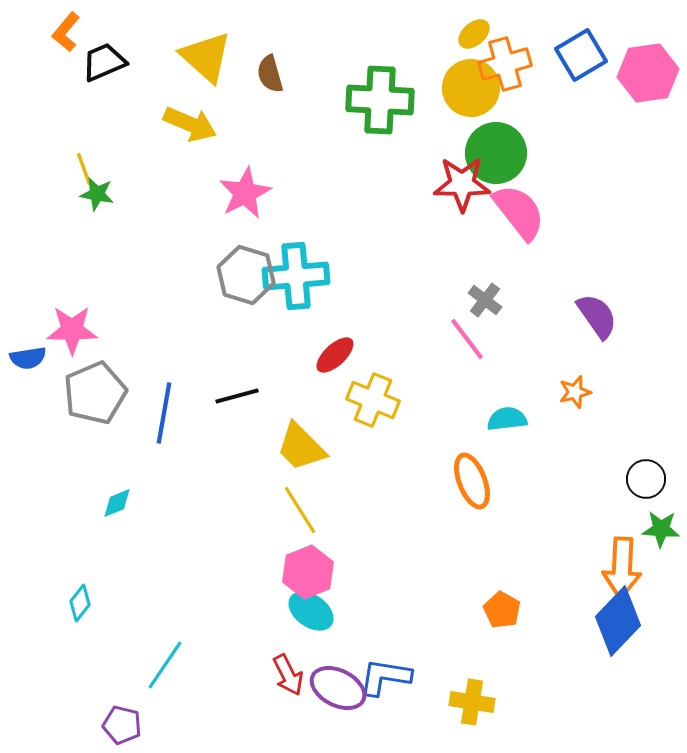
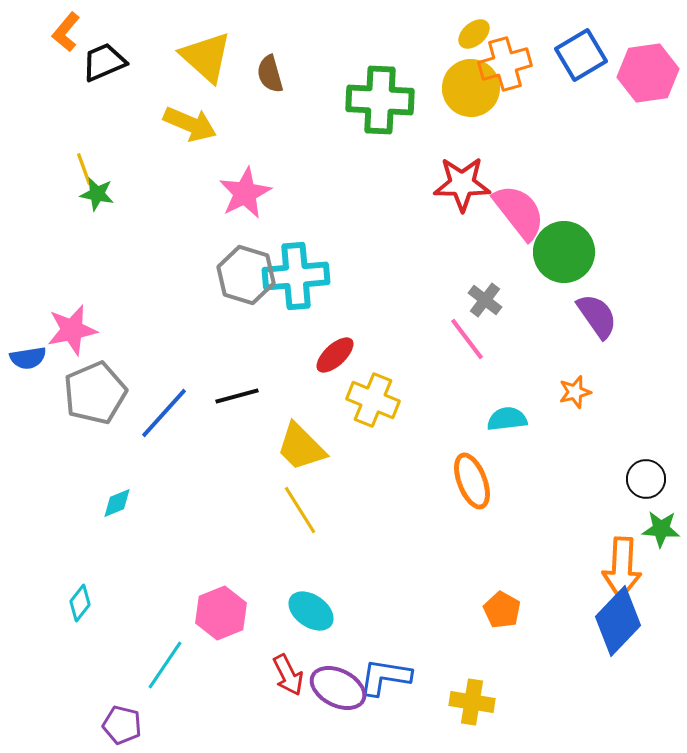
green circle at (496, 153): moved 68 px right, 99 px down
pink star at (72, 330): rotated 12 degrees counterclockwise
blue line at (164, 413): rotated 32 degrees clockwise
pink hexagon at (308, 572): moved 87 px left, 41 px down
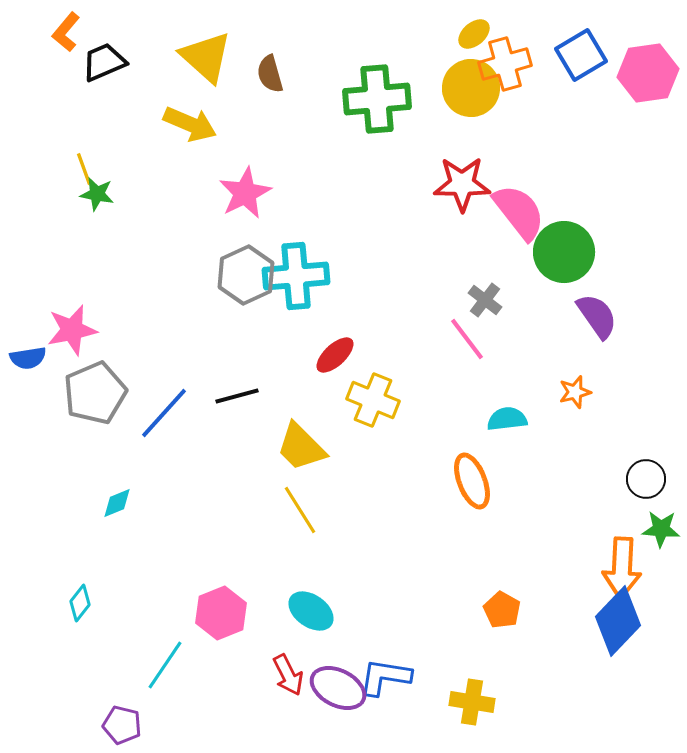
green cross at (380, 100): moved 3 px left, 1 px up; rotated 8 degrees counterclockwise
gray hexagon at (246, 275): rotated 18 degrees clockwise
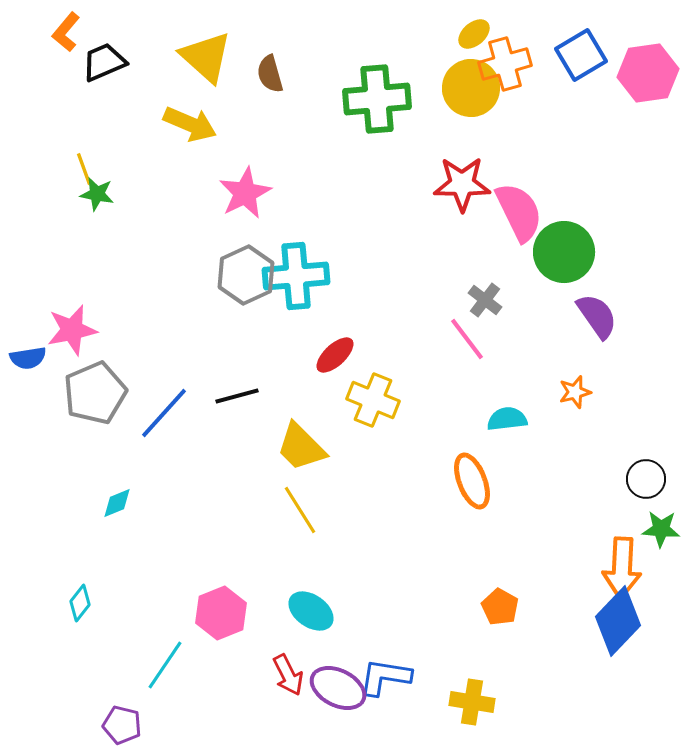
pink semicircle at (519, 212): rotated 12 degrees clockwise
orange pentagon at (502, 610): moved 2 px left, 3 px up
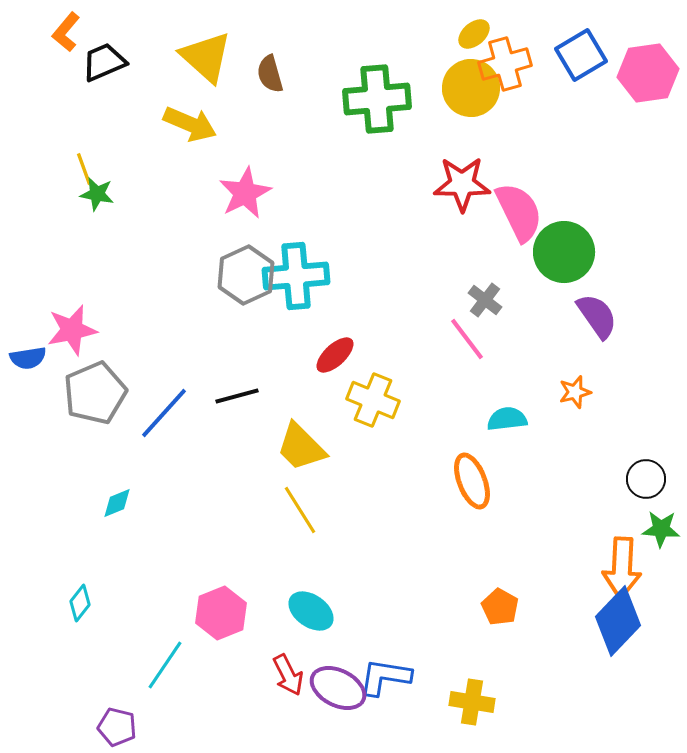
purple pentagon at (122, 725): moved 5 px left, 2 px down
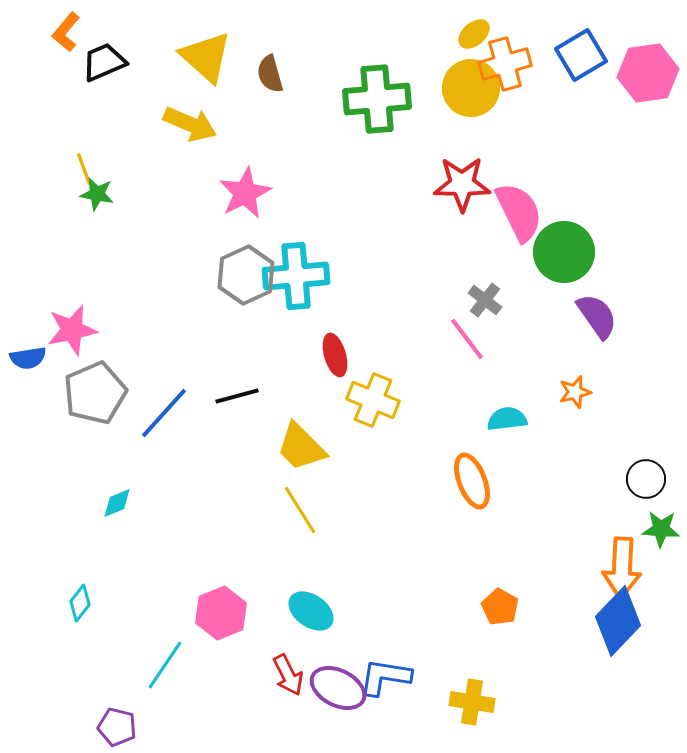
red ellipse at (335, 355): rotated 63 degrees counterclockwise
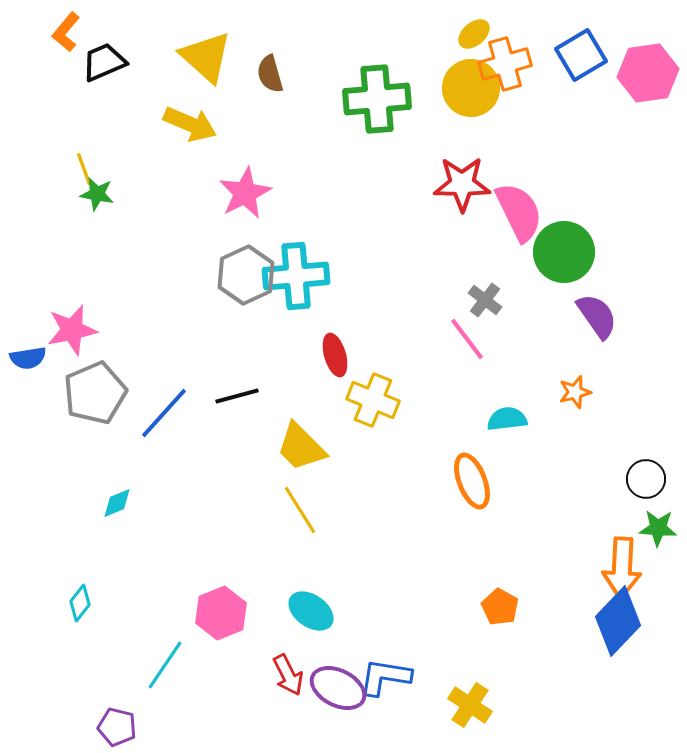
green star at (661, 529): moved 3 px left, 1 px up
yellow cross at (472, 702): moved 2 px left, 3 px down; rotated 24 degrees clockwise
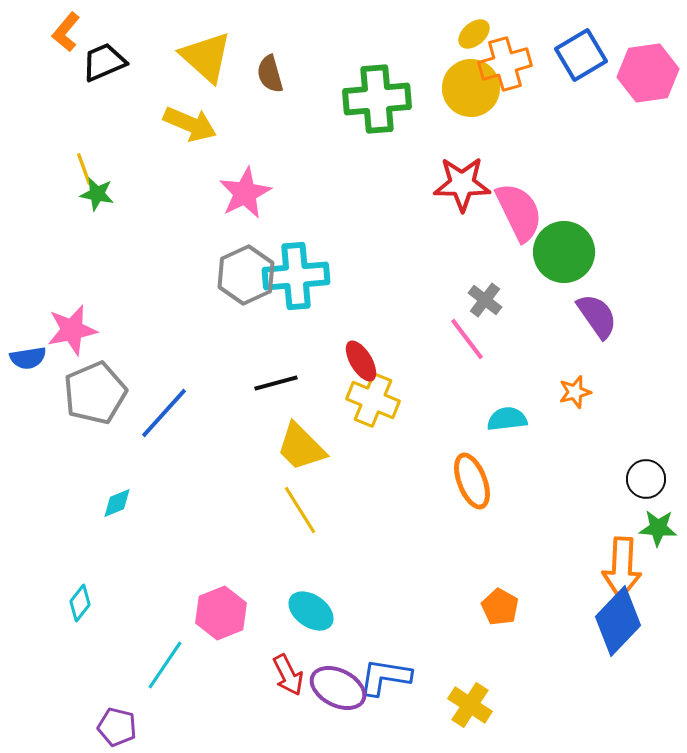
red ellipse at (335, 355): moved 26 px right, 6 px down; rotated 15 degrees counterclockwise
black line at (237, 396): moved 39 px right, 13 px up
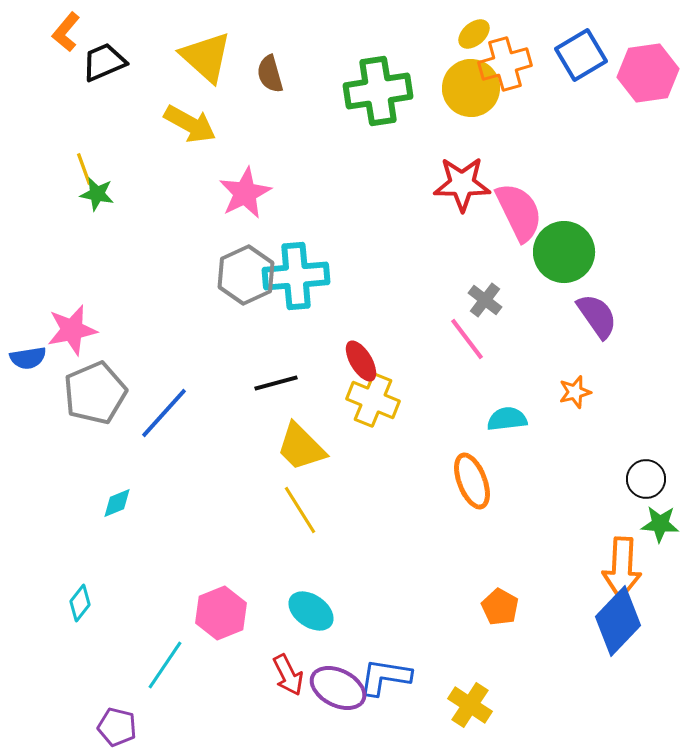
green cross at (377, 99): moved 1 px right, 8 px up; rotated 4 degrees counterclockwise
yellow arrow at (190, 124): rotated 6 degrees clockwise
green star at (658, 528): moved 2 px right, 4 px up
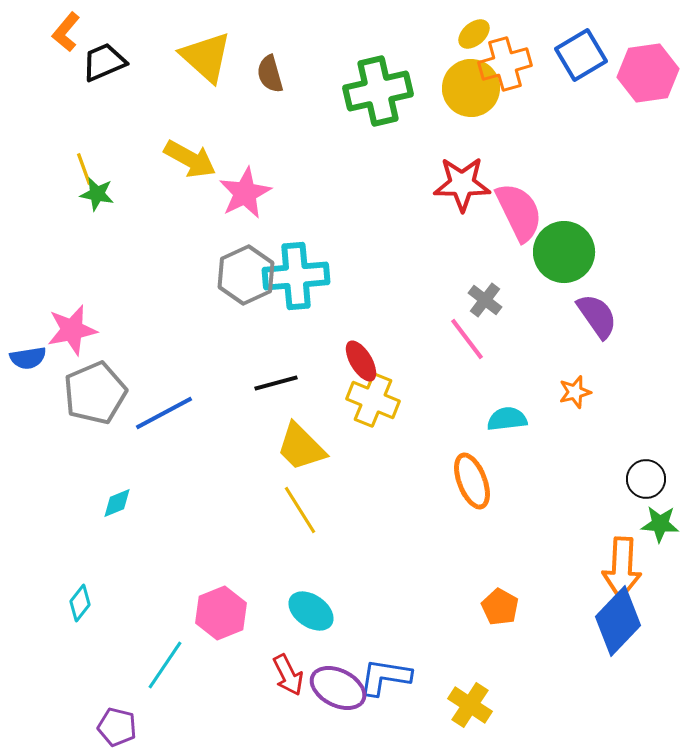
green cross at (378, 91): rotated 4 degrees counterclockwise
yellow arrow at (190, 124): moved 35 px down
blue line at (164, 413): rotated 20 degrees clockwise
